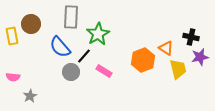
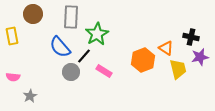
brown circle: moved 2 px right, 10 px up
green star: moved 1 px left
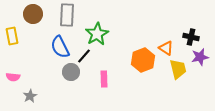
gray rectangle: moved 4 px left, 2 px up
blue semicircle: rotated 15 degrees clockwise
pink rectangle: moved 8 px down; rotated 56 degrees clockwise
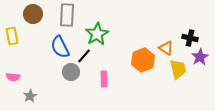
black cross: moved 1 px left, 1 px down
purple star: rotated 18 degrees counterclockwise
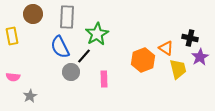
gray rectangle: moved 2 px down
